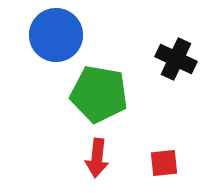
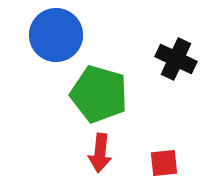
green pentagon: rotated 6 degrees clockwise
red arrow: moved 3 px right, 5 px up
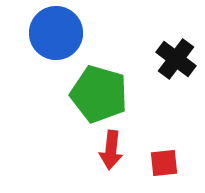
blue circle: moved 2 px up
black cross: rotated 12 degrees clockwise
red arrow: moved 11 px right, 3 px up
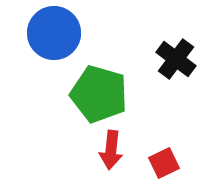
blue circle: moved 2 px left
red square: rotated 20 degrees counterclockwise
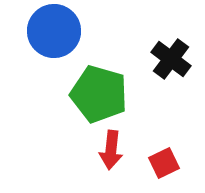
blue circle: moved 2 px up
black cross: moved 5 px left
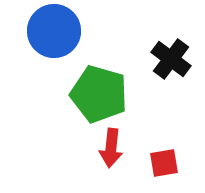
red arrow: moved 2 px up
red square: rotated 16 degrees clockwise
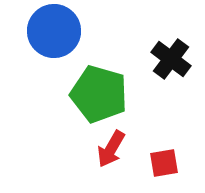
red arrow: moved 1 px down; rotated 24 degrees clockwise
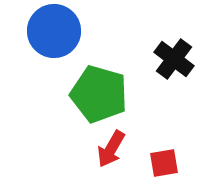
black cross: moved 3 px right
